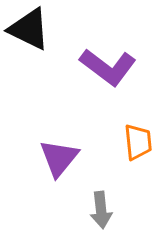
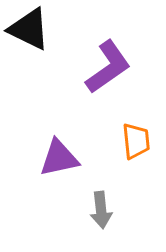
purple L-shape: rotated 72 degrees counterclockwise
orange trapezoid: moved 2 px left, 1 px up
purple triangle: rotated 39 degrees clockwise
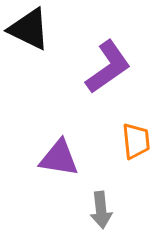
purple triangle: rotated 21 degrees clockwise
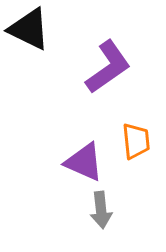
purple triangle: moved 25 px right, 4 px down; rotated 15 degrees clockwise
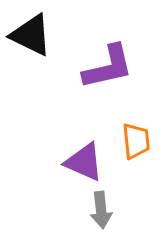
black triangle: moved 2 px right, 6 px down
purple L-shape: rotated 22 degrees clockwise
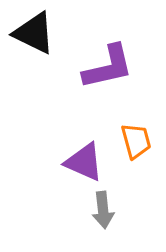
black triangle: moved 3 px right, 2 px up
orange trapezoid: rotated 9 degrees counterclockwise
gray arrow: moved 2 px right
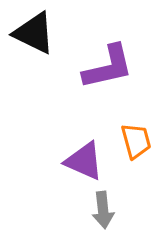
purple triangle: moved 1 px up
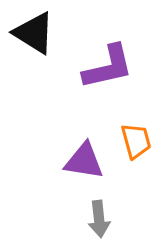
black triangle: rotated 6 degrees clockwise
purple triangle: rotated 15 degrees counterclockwise
gray arrow: moved 4 px left, 9 px down
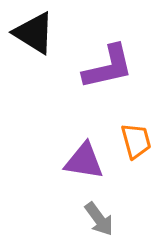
gray arrow: rotated 30 degrees counterclockwise
